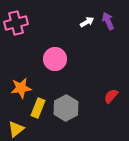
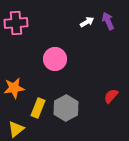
pink cross: rotated 10 degrees clockwise
orange star: moved 7 px left
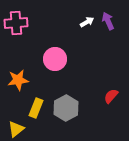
orange star: moved 4 px right, 8 px up
yellow rectangle: moved 2 px left
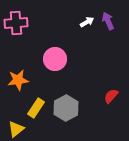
yellow rectangle: rotated 12 degrees clockwise
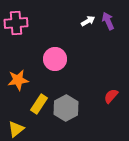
white arrow: moved 1 px right, 1 px up
yellow rectangle: moved 3 px right, 4 px up
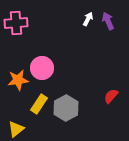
white arrow: moved 2 px up; rotated 32 degrees counterclockwise
pink circle: moved 13 px left, 9 px down
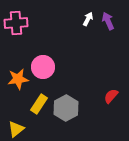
pink circle: moved 1 px right, 1 px up
orange star: moved 1 px up
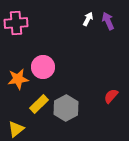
yellow rectangle: rotated 12 degrees clockwise
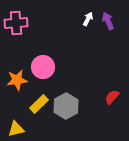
orange star: moved 1 px left, 1 px down
red semicircle: moved 1 px right, 1 px down
gray hexagon: moved 2 px up
yellow triangle: rotated 24 degrees clockwise
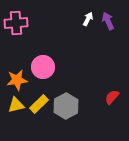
yellow triangle: moved 24 px up
